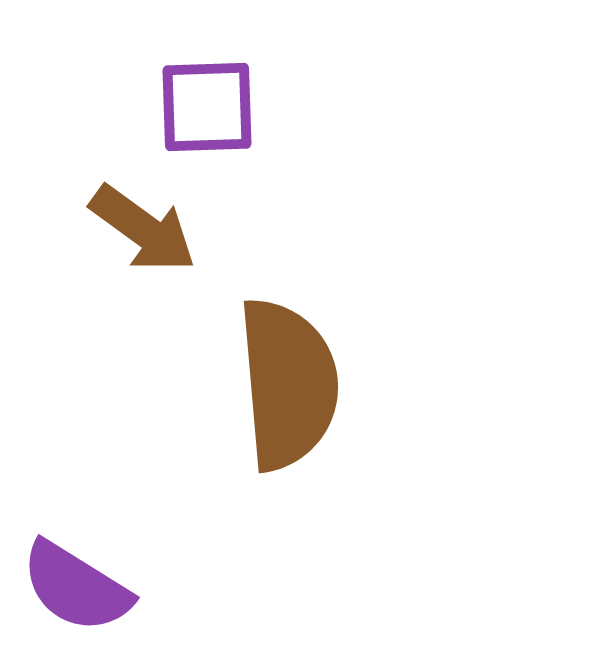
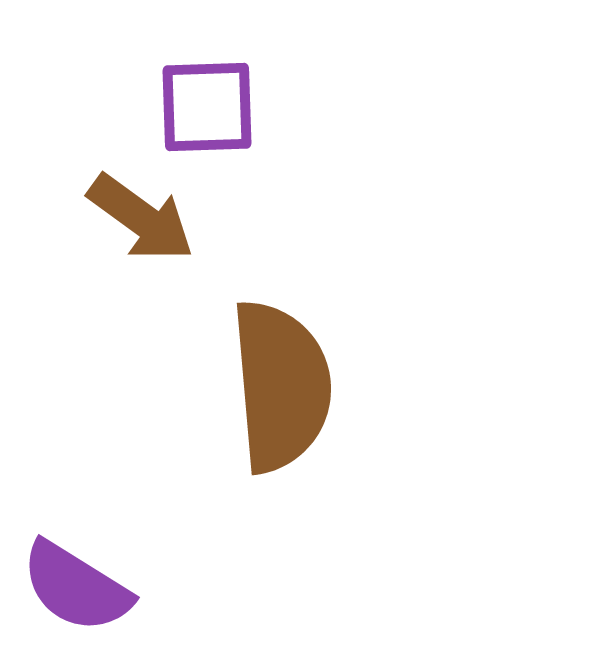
brown arrow: moved 2 px left, 11 px up
brown semicircle: moved 7 px left, 2 px down
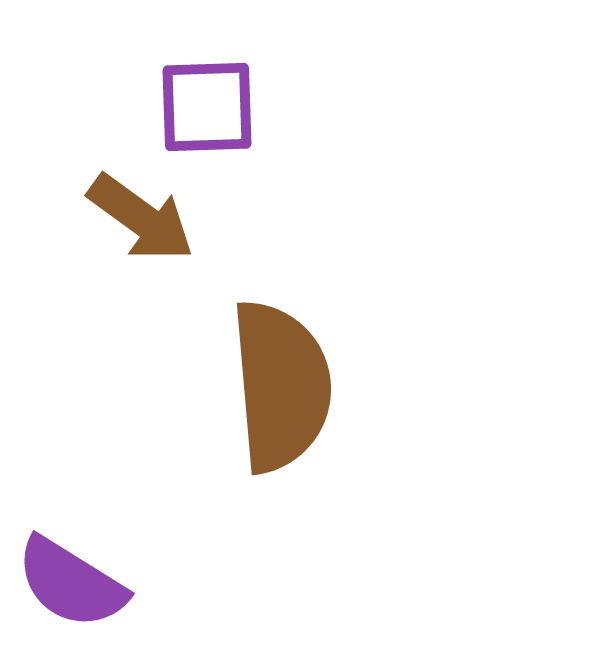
purple semicircle: moved 5 px left, 4 px up
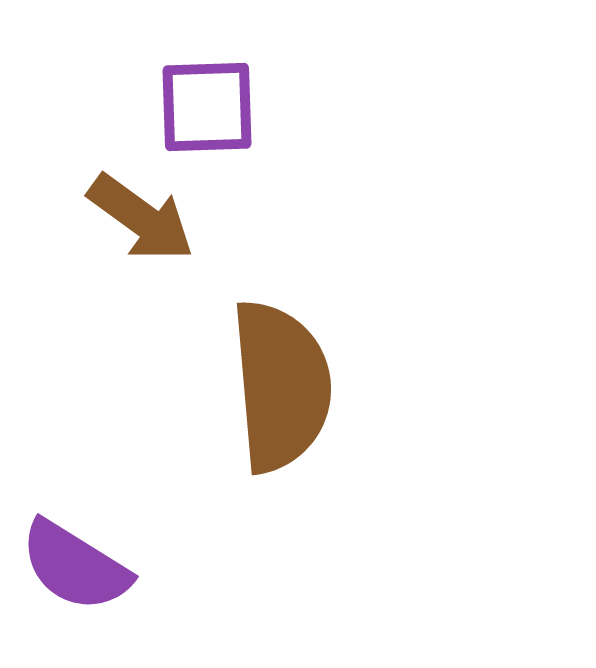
purple semicircle: moved 4 px right, 17 px up
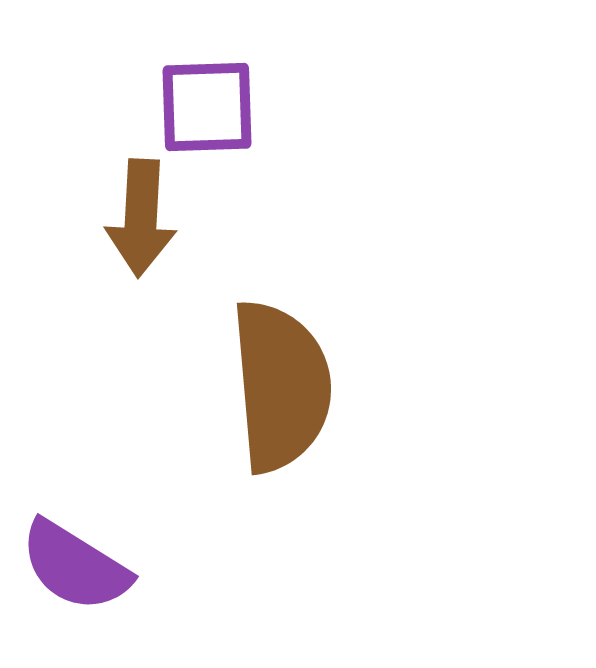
brown arrow: rotated 57 degrees clockwise
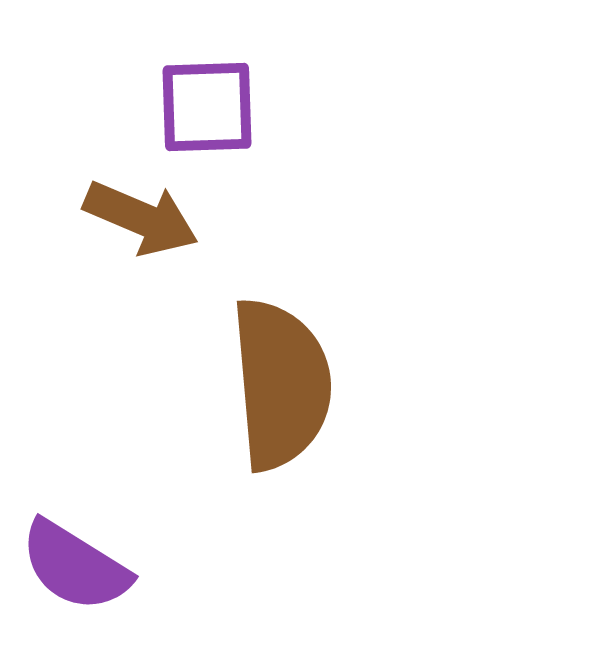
brown arrow: rotated 70 degrees counterclockwise
brown semicircle: moved 2 px up
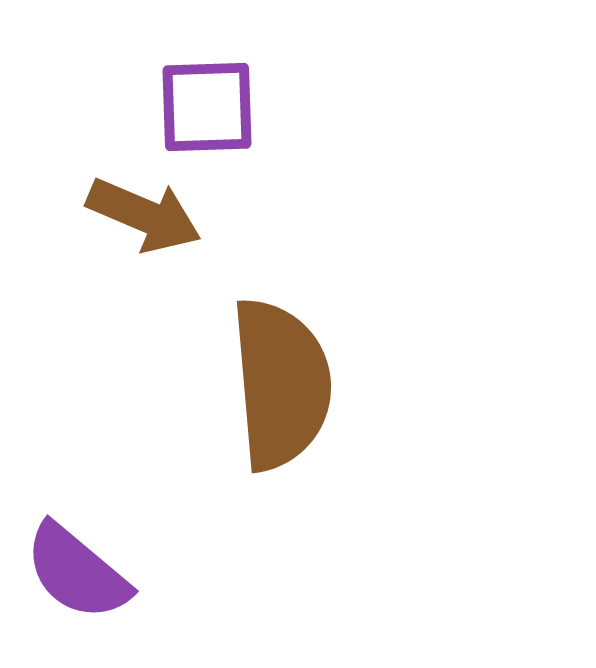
brown arrow: moved 3 px right, 3 px up
purple semicircle: moved 2 px right, 6 px down; rotated 8 degrees clockwise
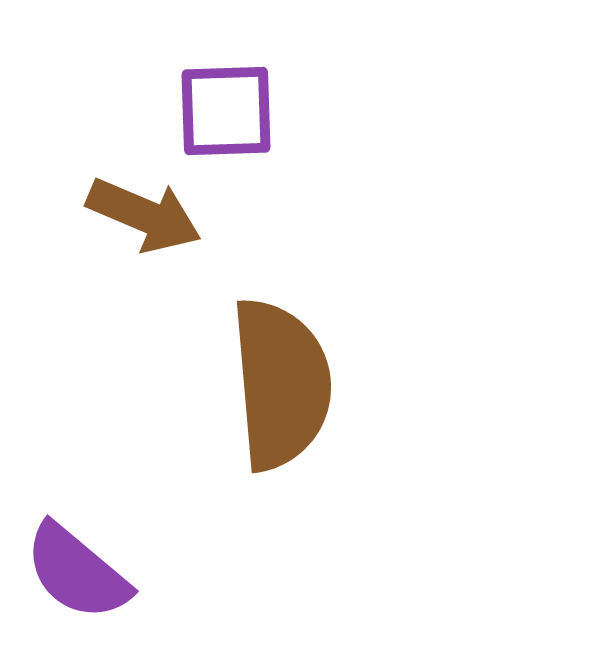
purple square: moved 19 px right, 4 px down
